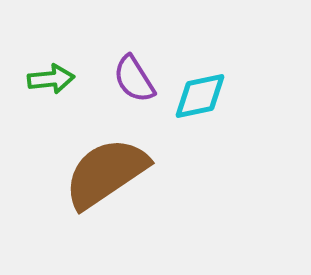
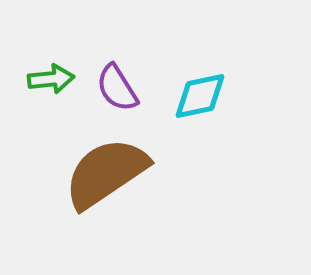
purple semicircle: moved 17 px left, 9 px down
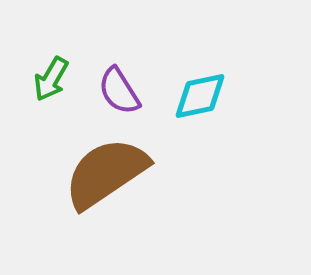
green arrow: rotated 126 degrees clockwise
purple semicircle: moved 2 px right, 3 px down
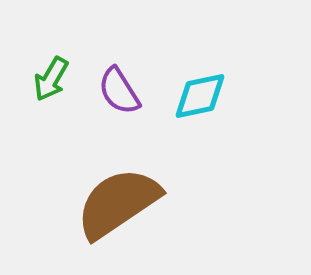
brown semicircle: moved 12 px right, 30 px down
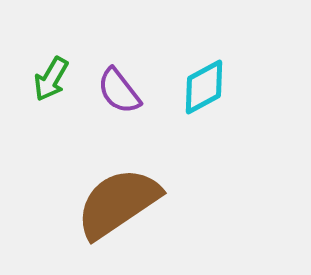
purple semicircle: rotated 6 degrees counterclockwise
cyan diamond: moved 4 px right, 9 px up; rotated 16 degrees counterclockwise
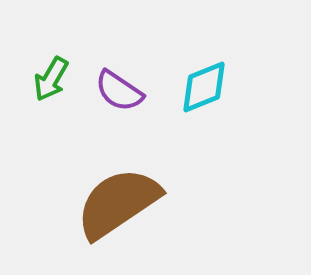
cyan diamond: rotated 6 degrees clockwise
purple semicircle: rotated 18 degrees counterclockwise
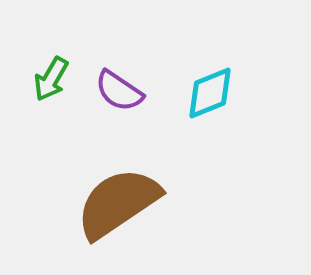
cyan diamond: moved 6 px right, 6 px down
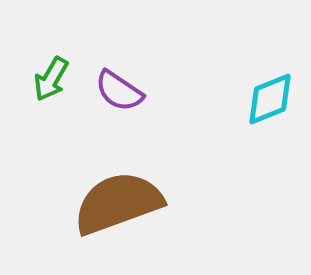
cyan diamond: moved 60 px right, 6 px down
brown semicircle: rotated 14 degrees clockwise
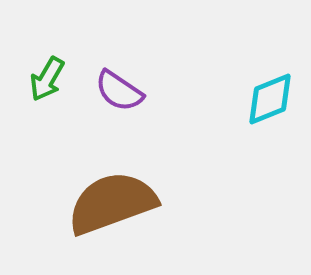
green arrow: moved 4 px left
brown semicircle: moved 6 px left
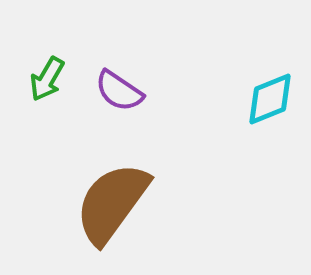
brown semicircle: rotated 34 degrees counterclockwise
